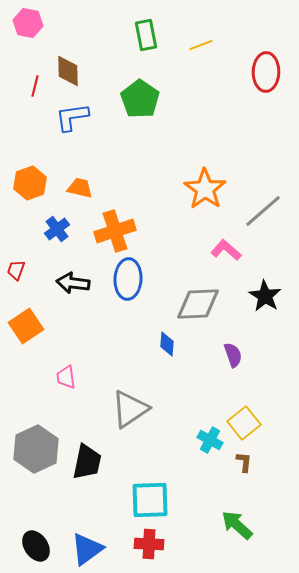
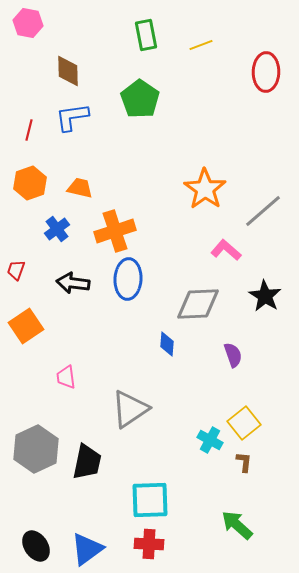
red line: moved 6 px left, 44 px down
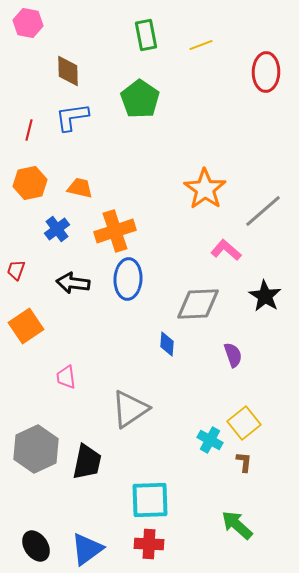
orange hexagon: rotated 8 degrees clockwise
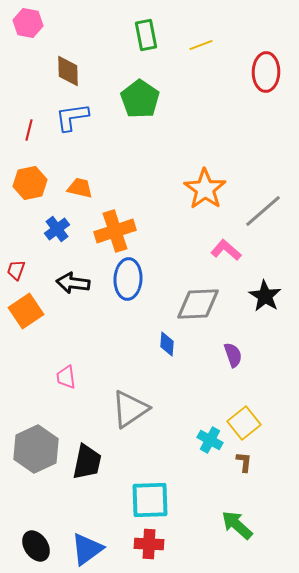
orange square: moved 15 px up
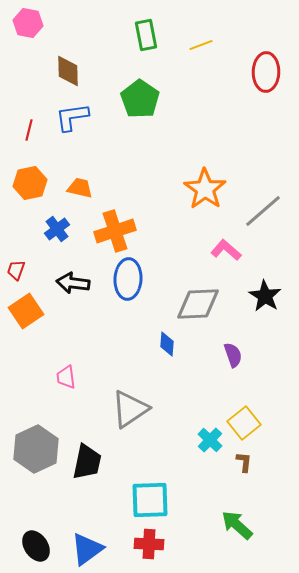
cyan cross: rotated 15 degrees clockwise
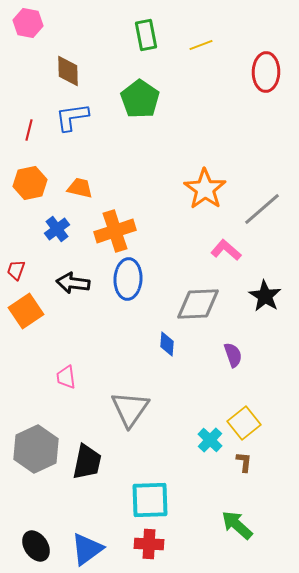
gray line: moved 1 px left, 2 px up
gray triangle: rotated 21 degrees counterclockwise
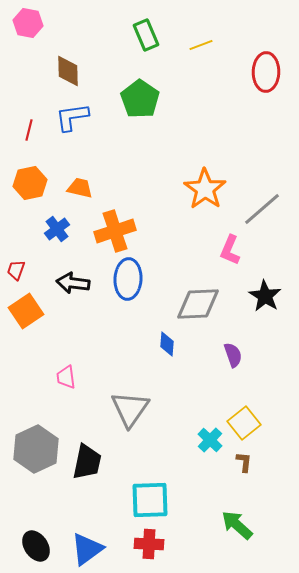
green rectangle: rotated 12 degrees counterclockwise
pink L-shape: moved 4 px right; rotated 108 degrees counterclockwise
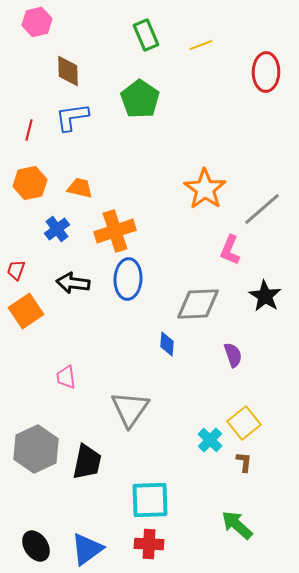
pink hexagon: moved 9 px right, 1 px up; rotated 24 degrees counterclockwise
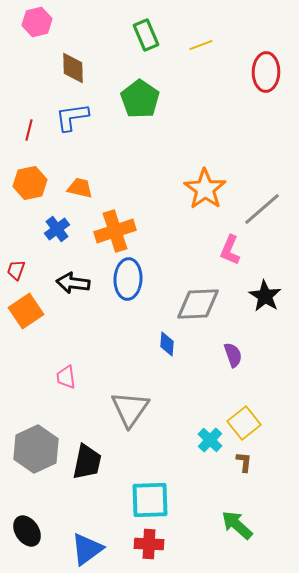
brown diamond: moved 5 px right, 3 px up
black ellipse: moved 9 px left, 15 px up
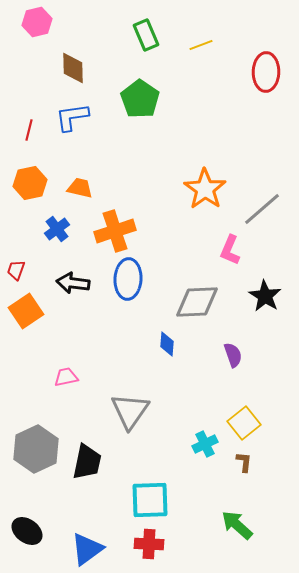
gray diamond: moved 1 px left, 2 px up
pink trapezoid: rotated 85 degrees clockwise
gray triangle: moved 2 px down
cyan cross: moved 5 px left, 4 px down; rotated 20 degrees clockwise
black ellipse: rotated 20 degrees counterclockwise
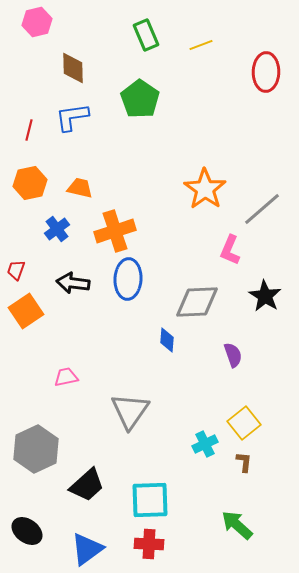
blue diamond: moved 4 px up
black trapezoid: moved 23 px down; rotated 36 degrees clockwise
